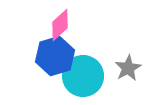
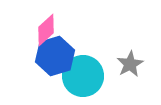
pink diamond: moved 14 px left, 5 px down
gray star: moved 2 px right, 4 px up
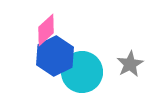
blue hexagon: rotated 9 degrees counterclockwise
cyan circle: moved 1 px left, 4 px up
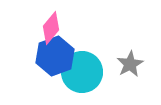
pink diamond: moved 5 px right, 2 px up; rotated 8 degrees counterclockwise
blue hexagon: rotated 6 degrees clockwise
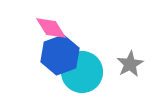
pink diamond: rotated 72 degrees counterclockwise
blue hexagon: moved 5 px right, 1 px up
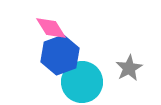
gray star: moved 1 px left, 4 px down
cyan circle: moved 10 px down
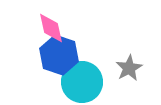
pink diamond: rotated 20 degrees clockwise
blue hexagon: moved 1 px left; rotated 21 degrees counterclockwise
